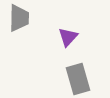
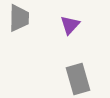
purple triangle: moved 2 px right, 12 px up
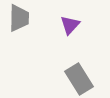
gray rectangle: moved 1 px right; rotated 16 degrees counterclockwise
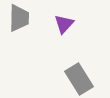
purple triangle: moved 6 px left, 1 px up
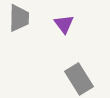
purple triangle: rotated 20 degrees counterclockwise
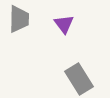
gray trapezoid: moved 1 px down
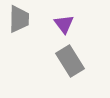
gray rectangle: moved 9 px left, 18 px up
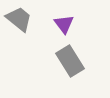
gray trapezoid: rotated 52 degrees counterclockwise
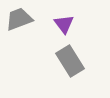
gray trapezoid: rotated 60 degrees counterclockwise
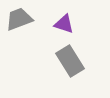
purple triangle: rotated 35 degrees counterclockwise
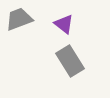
purple triangle: rotated 20 degrees clockwise
